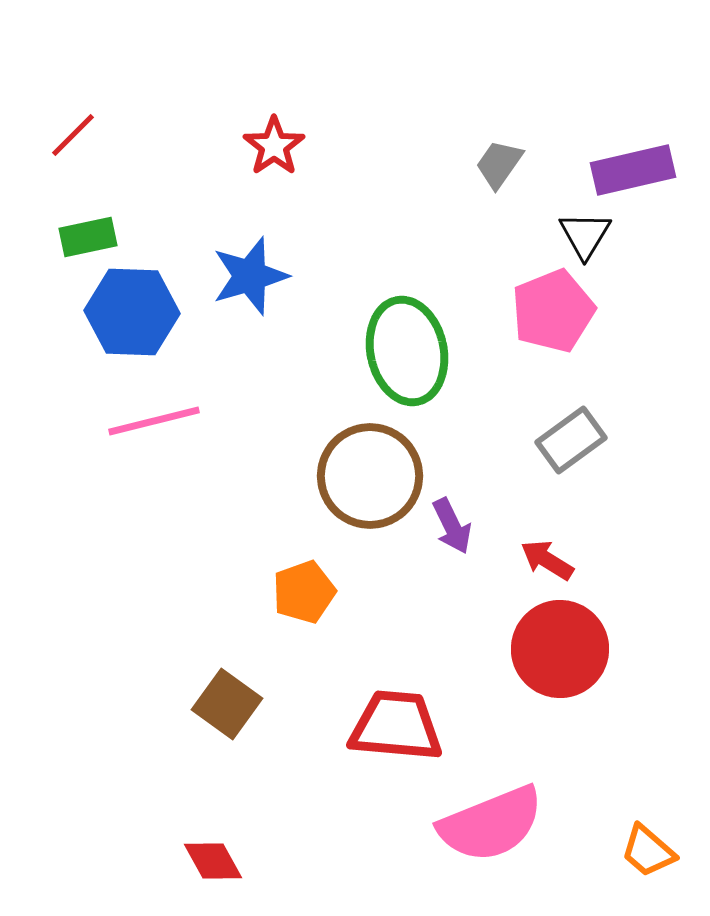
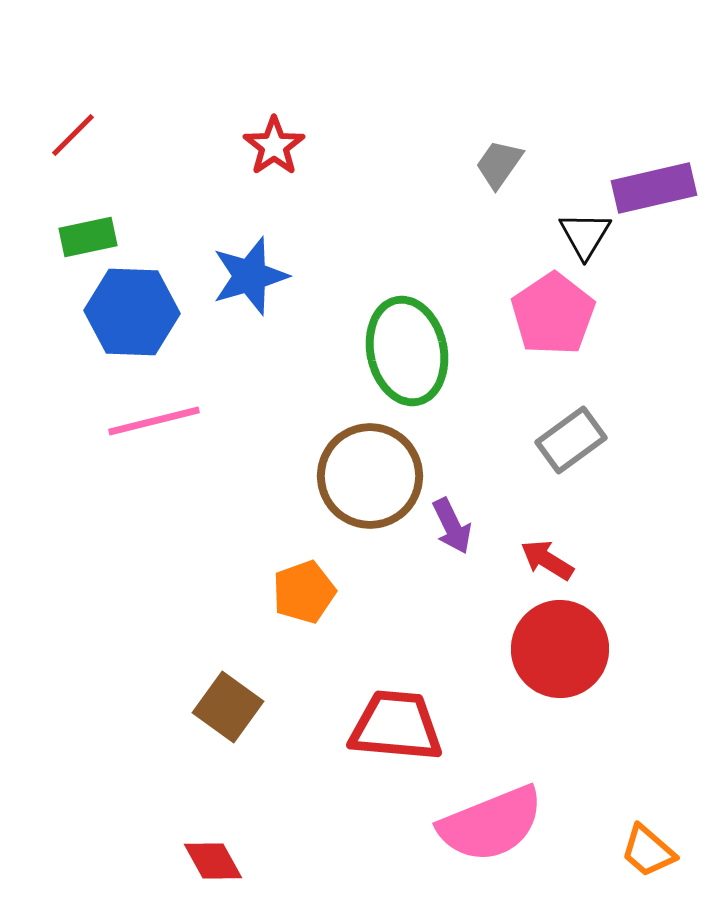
purple rectangle: moved 21 px right, 18 px down
pink pentagon: moved 3 px down; rotated 12 degrees counterclockwise
brown square: moved 1 px right, 3 px down
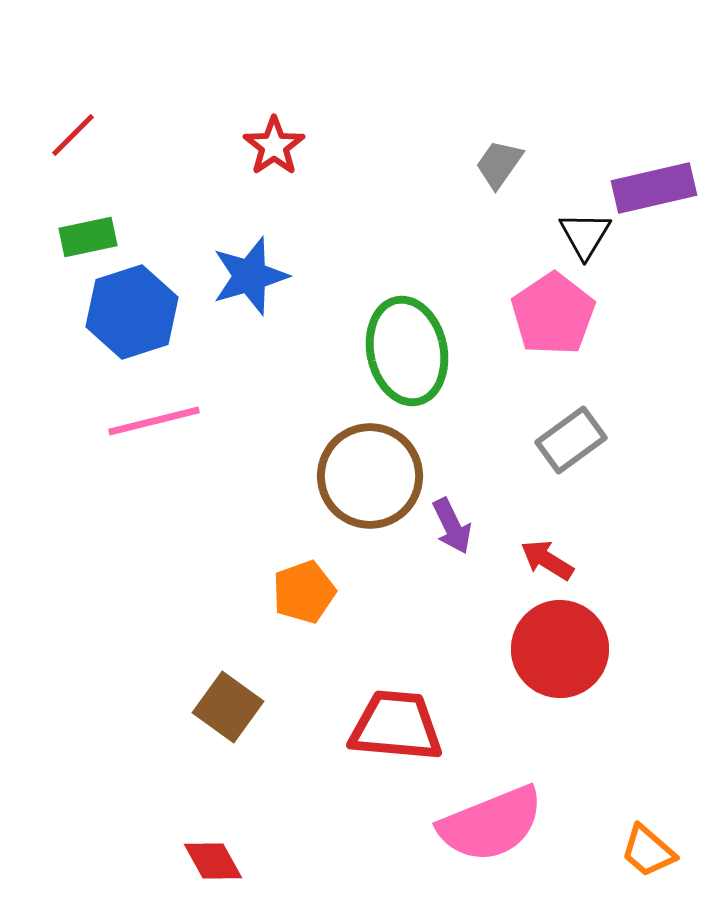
blue hexagon: rotated 20 degrees counterclockwise
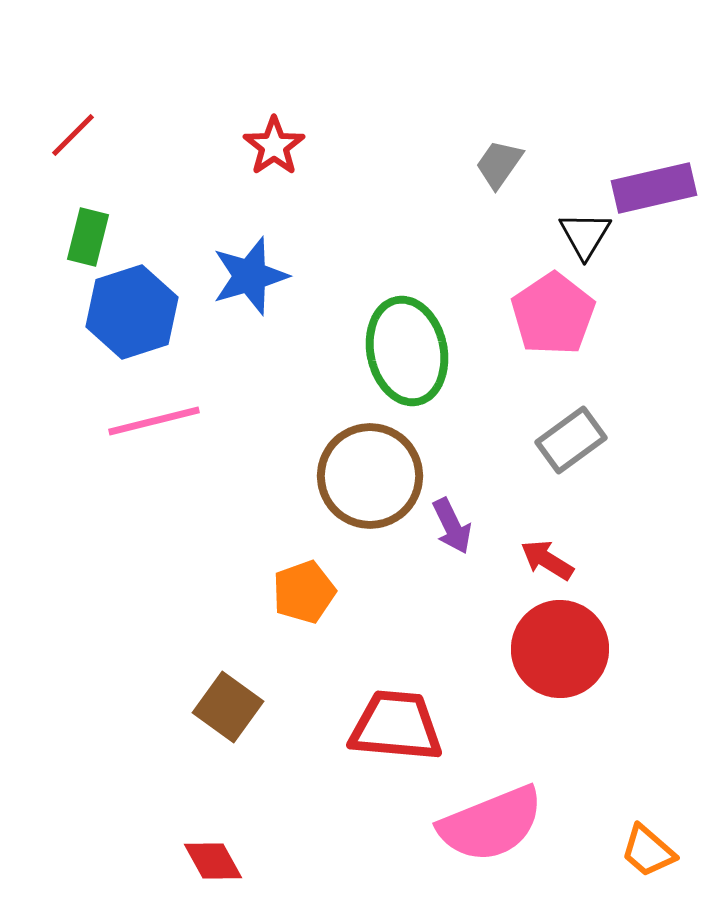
green rectangle: rotated 64 degrees counterclockwise
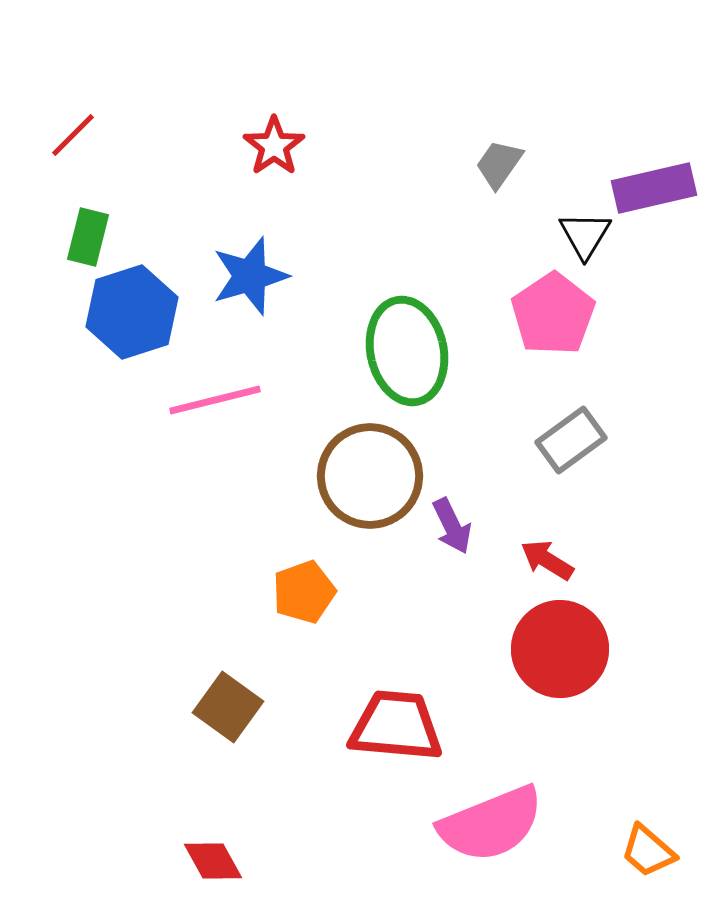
pink line: moved 61 px right, 21 px up
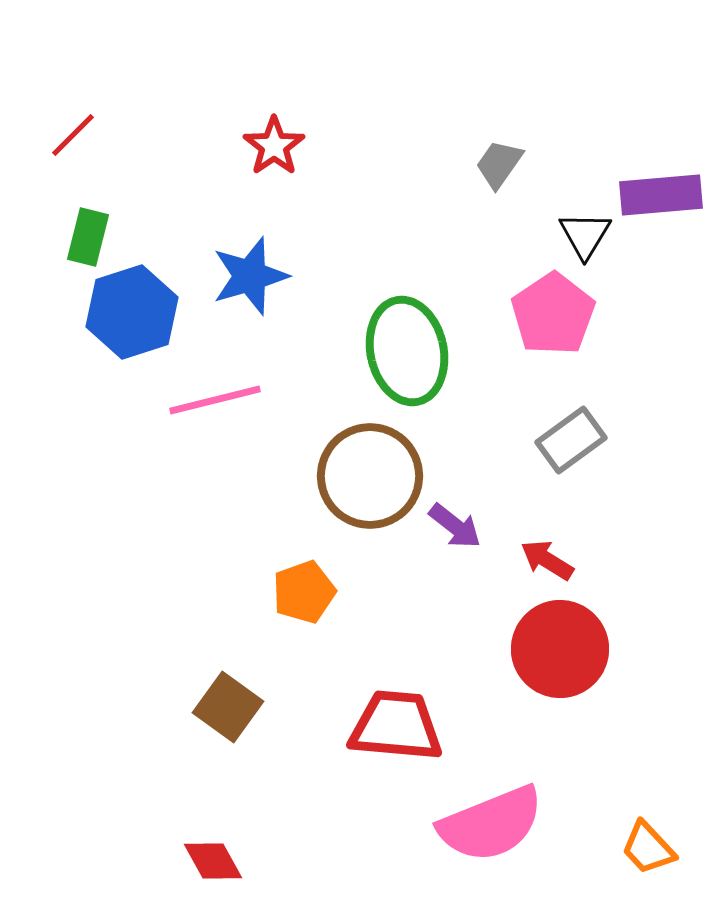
purple rectangle: moved 7 px right, 7 px down; rotated 8 degrees clockwise
purple arrow: moved 3 px right; rotated 26 degrees counterclockwise
orange trapezoid: moved 3 px up; rotated 6 degrees clockwise
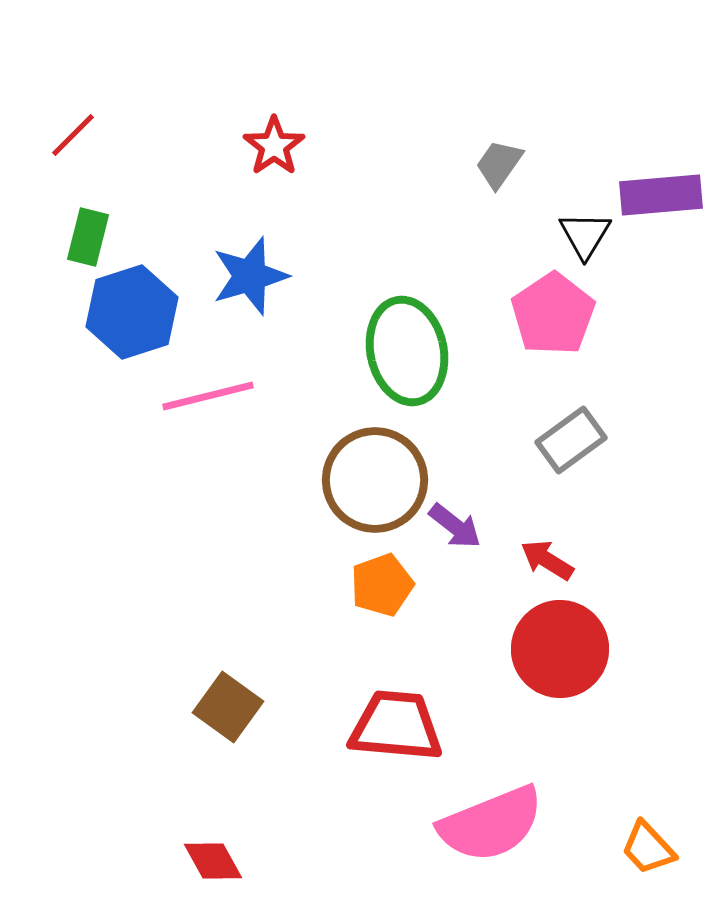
pink line: moved 7 px left, 4 px up
brown circle: moved 5 px right, 4 px down
orange pentagon: moved 78 px right, 7 px up
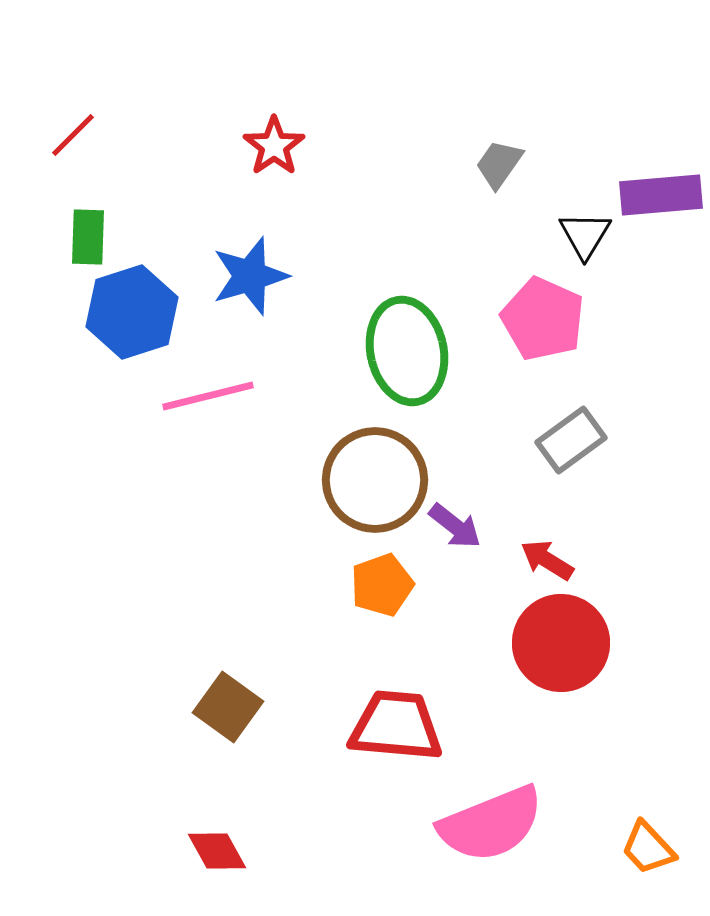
green rectangle: rotated 12 degrees counterclockwise
pink pentagon: moved 10 px left, 5 px down; rotated 14 degrees counterclockwise
red circle: moved 1 px right, 6 px up
red diamond: moved 4 px right, 10 px up
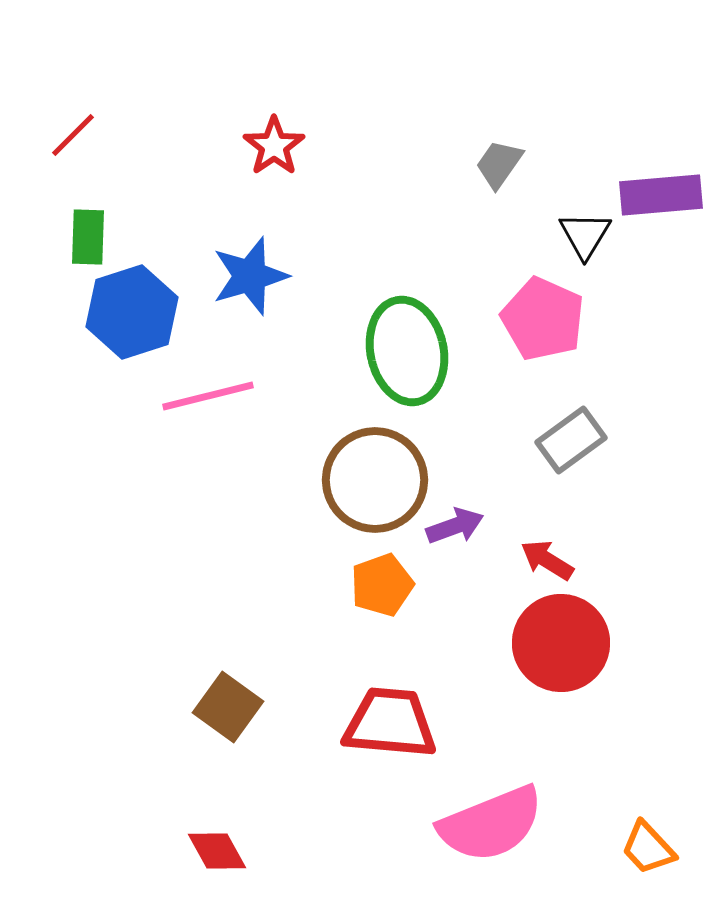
purple arrow: rotated 58 degrees counterclockwise
red trapezoid: moved 6 px left, 3 px up
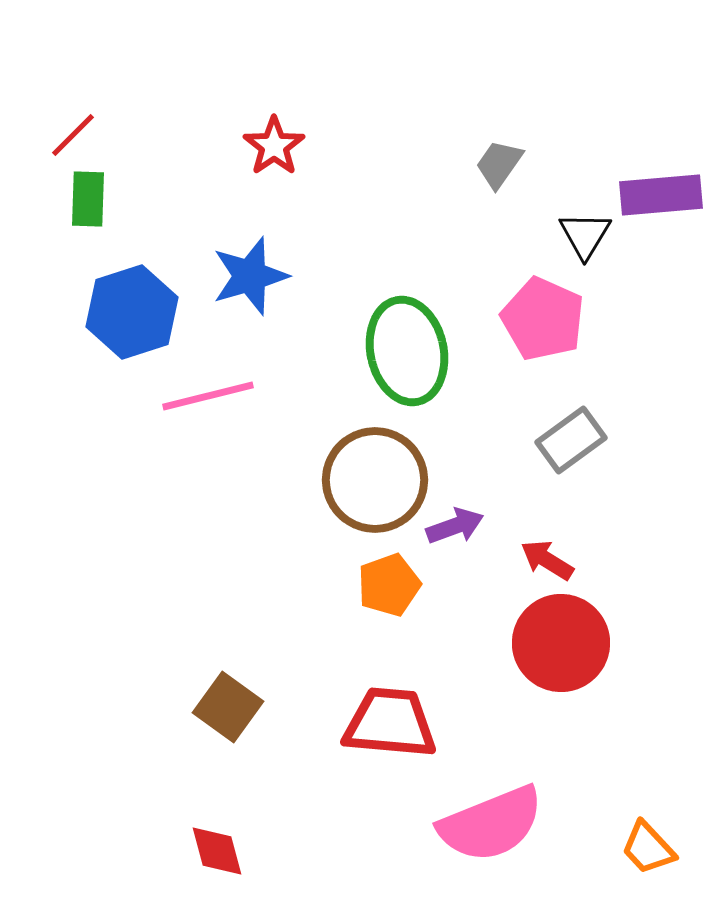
green rectangle: moved 38 px up
orange pentagon: moved 7 px right
red diamond: rotated 14 degrees clockwise
